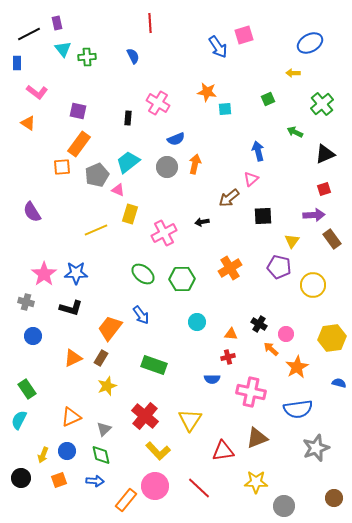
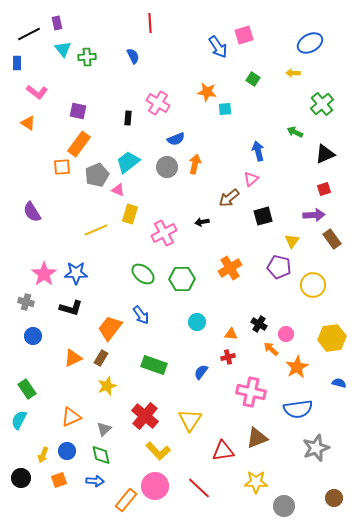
green square at (268, 99): moved 15 px left, 20 px up; rotated 32 degrees counterclockwise
black square at (263, 216): rotated 12 degrees counterclockwise
blue semicircle at (212, 379): moved 11 px left, 7 px up; rotated 126 degrees clockwise
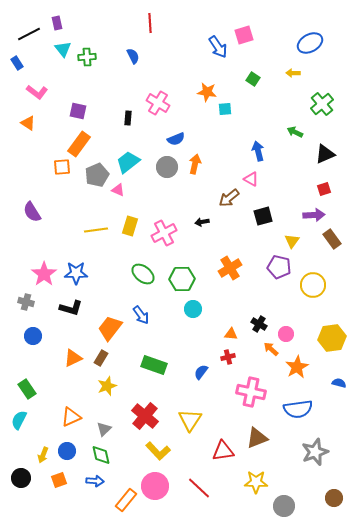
blue rectangle at (17, 63): rotated 32 degrees counterclockwise
pink triangle at (251, 179): rotated 49 degrees counterclockwise
yellow rectangle at (130, 214): moved 12 px down
yellow line at (96, 230): rotated 15 degrees clockwise
cyan circle at (197, 322): moved 4 px left, 13 px up
gray star at (316, 448): moved 1 px left, 4 px down
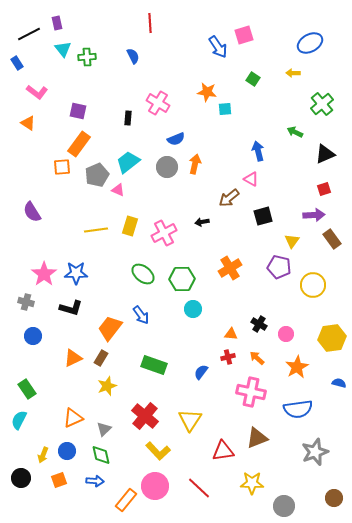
orange arrow at (271, 349): moved 14 px left, 9 px down
orange triangle at (71, 417): moved 2 px right, 1 px down
yellow star at (256, 482): moved 4 px left, 1 px down
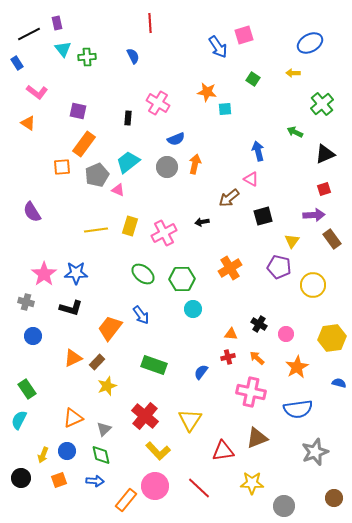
orange rectangle at (79, 144): moved 5 px right
brown rectangle at (101, 358): moved 4 px left, 4 px down; rotated 14 degrees clockwise
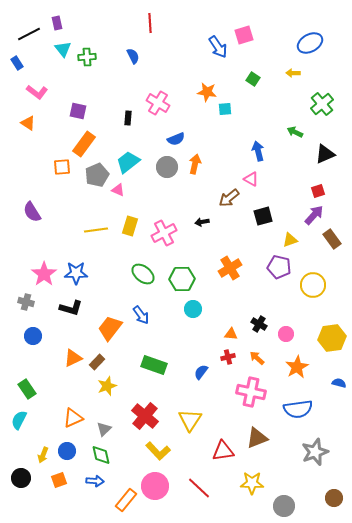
red square at (324, 189): moved 6 px left, 2 px down
purple arrow at (314, 215): rotated 45 degrees counterclockwise
yellow triangle at (292, 241): moved 2 px left, 1 px up; rotated 35 degrees clockwise
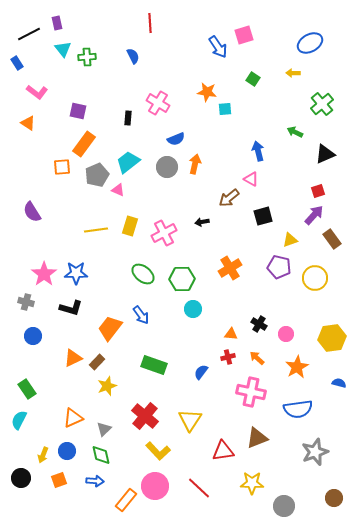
yellow circle at (313, 285): moved 2 px right, 7 px up
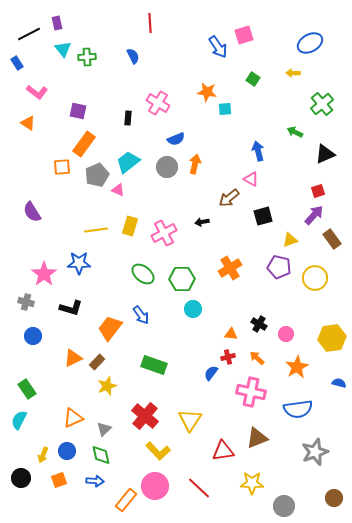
blue star at (76, 273): moved 3 px right, 10 px up
blue semicircle at (201, 372): moved 10 px right, 1 px down
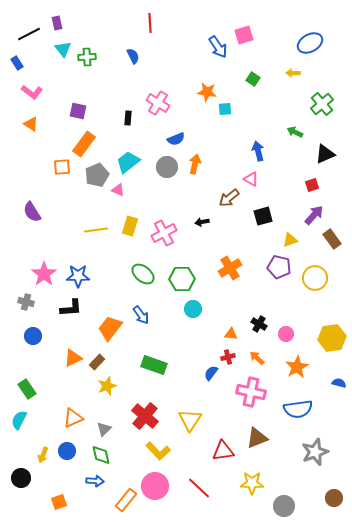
pink L-shape at (37, 92): moved 5 px left
orange triangle at (28, 123): moved 3 px right, 1 px down
red square at (318, 191): moved 6 px left, 6 px up
blue star at (79, 263): moved 1 px left, 13 px down
black L-shape at (71, 308): rotated 20 degrees counterclockwise
orange square at (59, 480): moved 22 px down
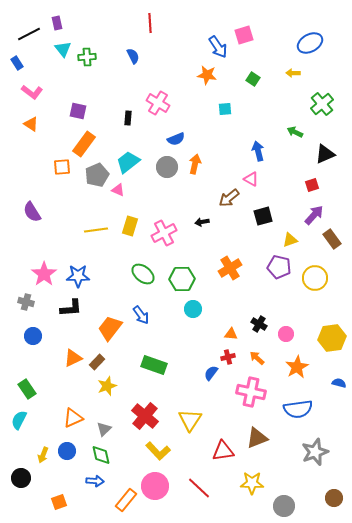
orange star at (207, 92): moved 17 px up
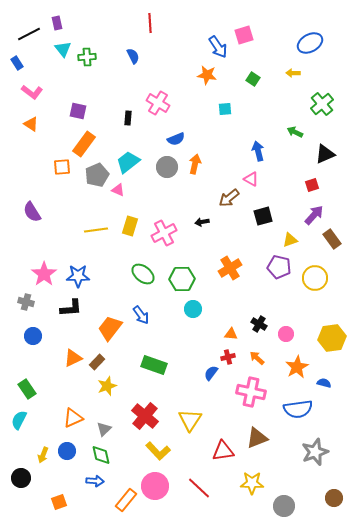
blue semicircle at (339, 383): moved 15 px left
